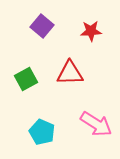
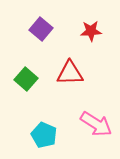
purple square: moved 1 px left, 3 px down
green square: rotated 20 degrees counterclockwise
cyan pentagon: moved 2 px right, 3 px down
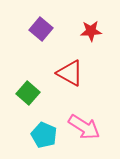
red triangle: rotated 32 degrees clockwise
green square: moved 2 px right, 14 px down
pink arrow: moved 12 px left, 3 px down
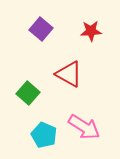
red triangle: moved 1 px left, 1 px down
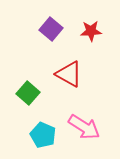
purple square: moved 10 px right
cyan pentagon: moved 1 px left
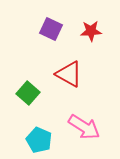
purple square: rotated 15 degrees counterclockwise
cyan pentagon: moved 4 px left, 5 px down
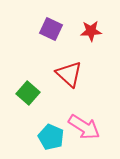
red triangle: rotated 12 degrees clockwise
cyan pentagon: moved 12 px right, 3 px up
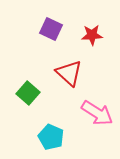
red star: moved 1 px right, 4 px down
red triangle: moved 1 px up
pink arrow: moved 13 px right, 14 px up
